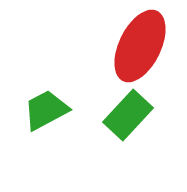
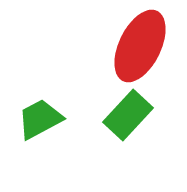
green trapezoid: moved 6 px left, 9 px down
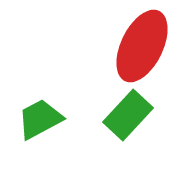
red ellipse: moved 2 px right
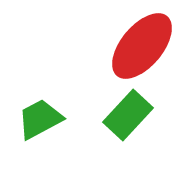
red ellipse: rotated 14 degrees clockwise
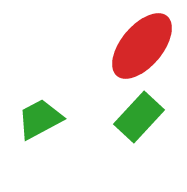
green rectangle: moved 11 px right, 2 px down
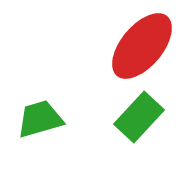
green trapezoid: rotated 12 degrees clockwise
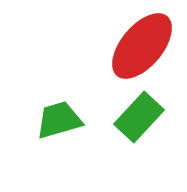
green trapezoid: moved 19 px right, 1 px down
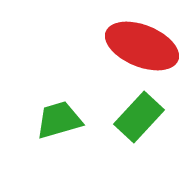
red ellipse: rotated 72 degrees clockwise
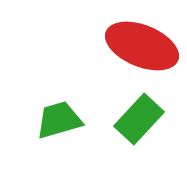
green rectangle: moved 2 px down
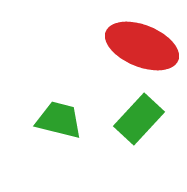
green trapezoid: rotated 30 degrees clockwise
